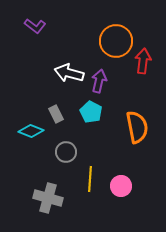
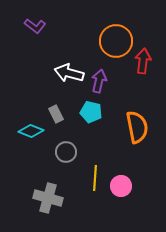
cyan pentagon: rotated 15 degrees counterclockwise
yellow line: moved 5 px right, 1 px up
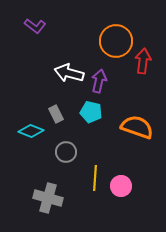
orange semicircle: rotated 60 degrees counterclockwise
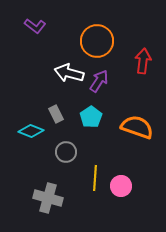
orange circle: moved 19 px left
purple arrow: rotated 20 degrees clockwise
cyan pentagon: moved 5 px down; rotated 25 degrees clockwise
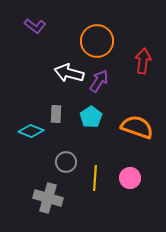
gray rectangle: rotated 30 degrees clockwise
gray circle: moved 10 px down
pink circle: moved 9 px right, 8 px up
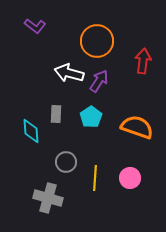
cyan diamond: rotated 65 degrees clockwise
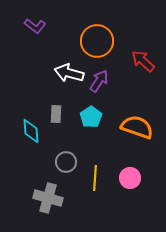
red arrow: rotated 55 degrees counterclockwise
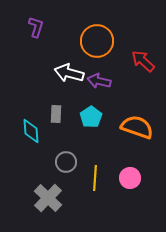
purple L-shape: moved 1 px right, 1 px down; rotated 110 degrees counterclockwise
purple arrow: rotated 110 degrees counterclockwise
gray cross: rotated 28 degrees clockwise
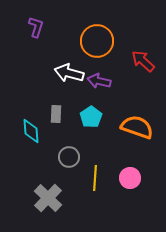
gray circle: moved 3 px right, 5 px up
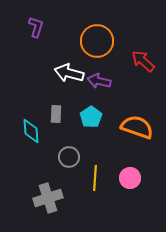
gray cross: rotated 28 degrees clockwise
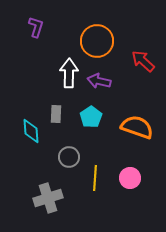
white arrow: rotated 76 degrees clockwise
